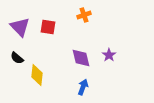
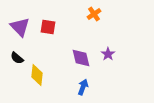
orange cross: moved 10 px right, 1 px up; rotated 16 degrees counterclockwise
purple star: moved 1 px left, 1 px up
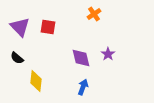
yellow diamond: moved 1 px left, 6 px down
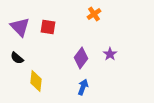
purple star: moved 2 px right
purple diamond: rotated 50 degrees clockwise
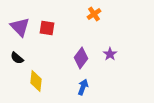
red square: moved 1 px left, 1 px down
